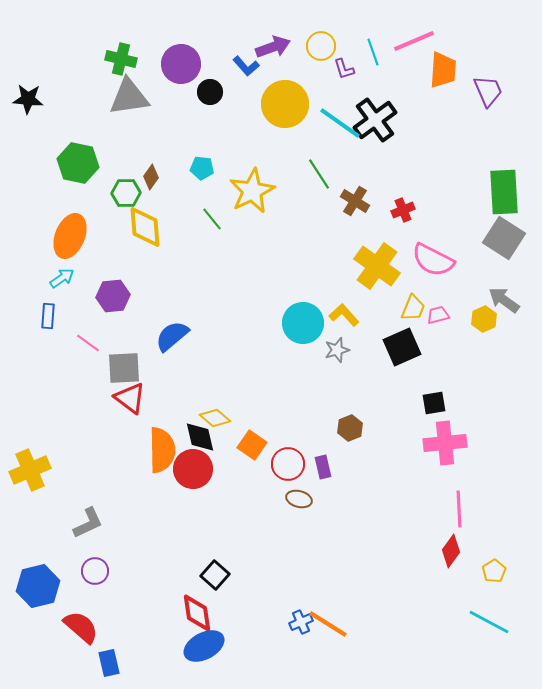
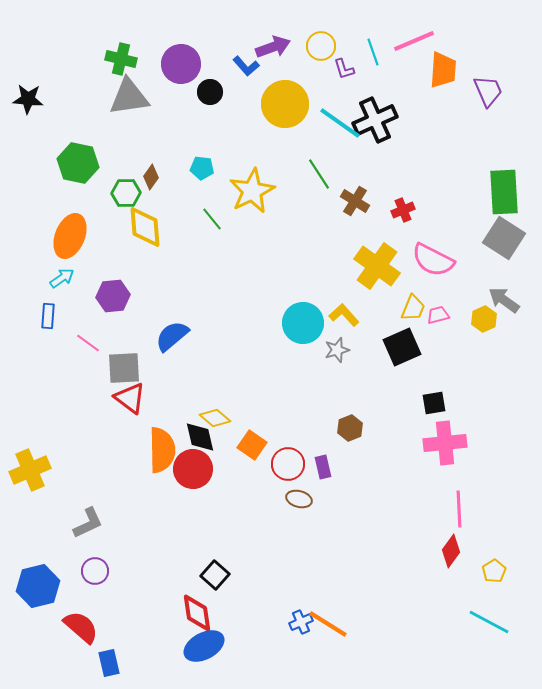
black cross at (375, 120): rotated 12 degrees clockwise
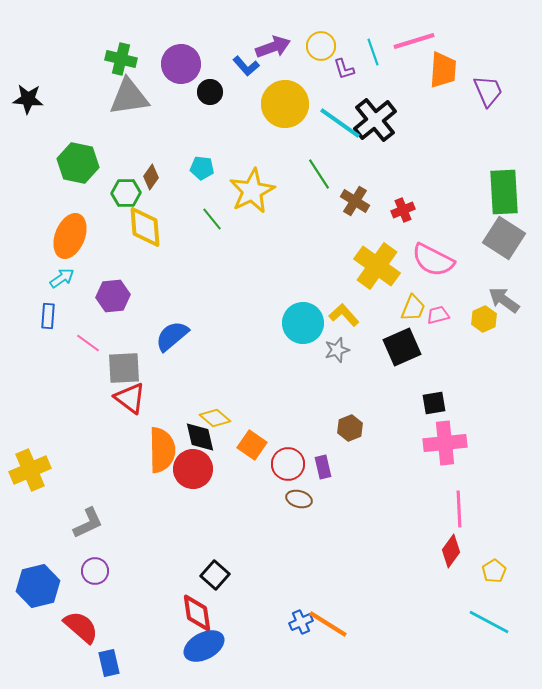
pink line at (414, 41): rotated 6 degrees clockwise
black cross at (375, 120): rotated 15 degrees counterclockwise
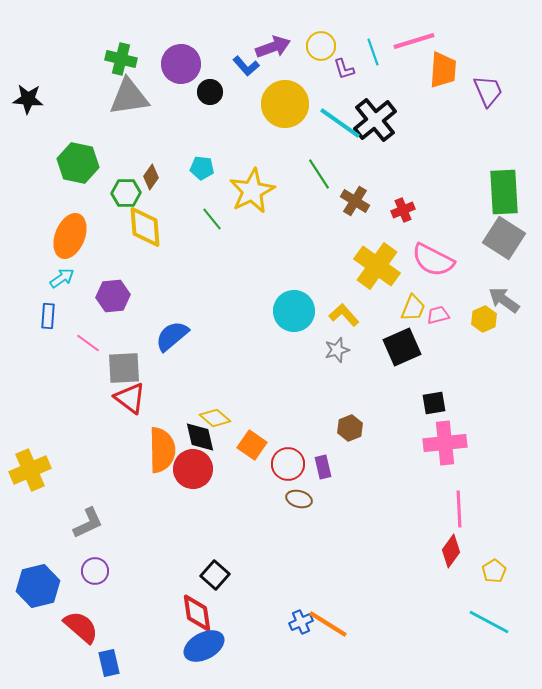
cyan circle at (303, 323): moved 9 px left, 12 px up
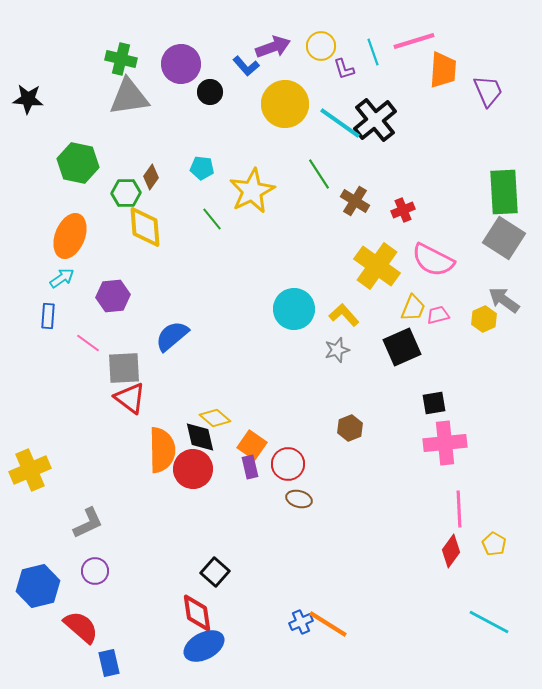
cyan circle at (294, 311): moved 2 px up
purple rectangle at (323, 467): moved 73 px left
yellow pentagon at (494, 571): moved 27 px up; rotated 10 degrees counterclockwise
black square at (215, 575): moved 3 px up
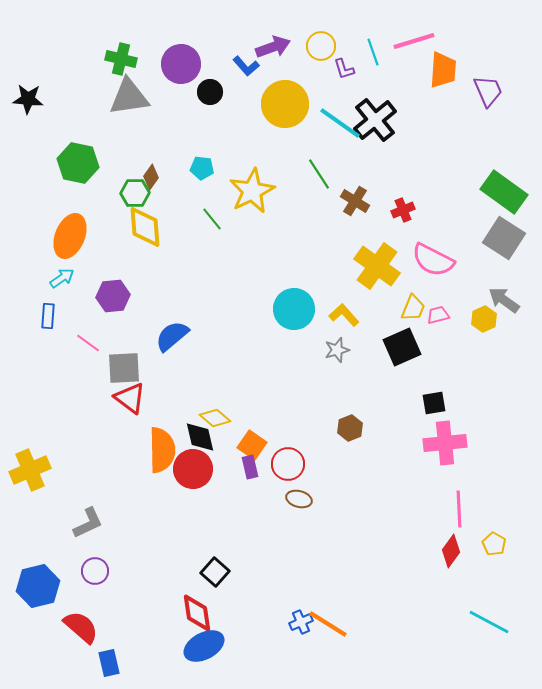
green rectangle at (504, 192): rotated 51 degrees counterclockwise
green hexagon at (126, 193): moved 9 px right
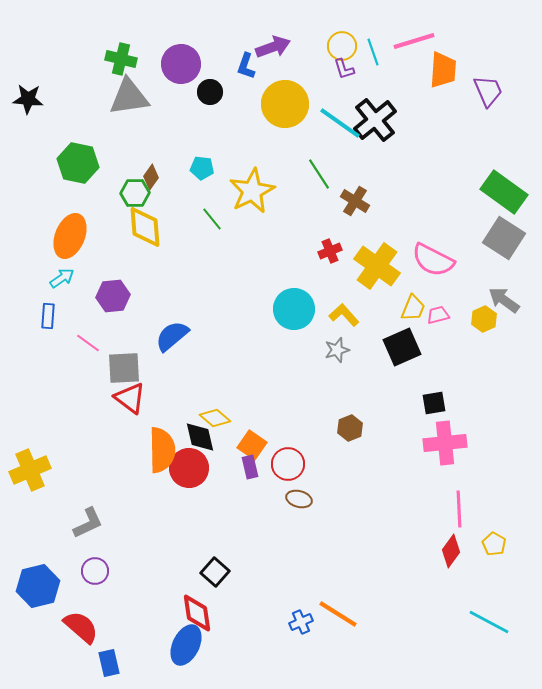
yellow circle at (321, 46): moved 21 px right
blue L-shape at (246, 66): rotated 60 degrees clockwise
red cross at (403, 210): moved 73 px left, 41 px down
red circle at (193, 469): moved 4 px left, 1 px up
orange line at (328, 624): moved 10 px right, 10 px up
blue ellipse at (204, 646): moved 18 px left, 1 px up; rotated 36 degrees counterclockwise
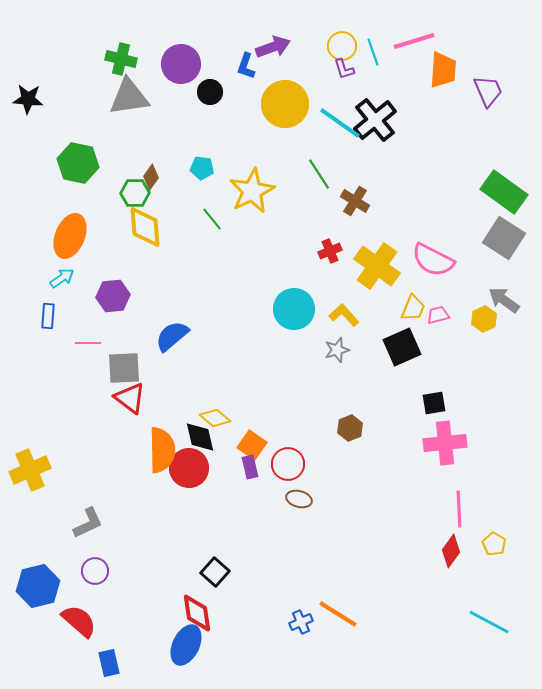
pink line at (88, 343): rotated 35 degrees counterclockwise
red semicircle at (81, 627): moved 2 px left, 6 px up
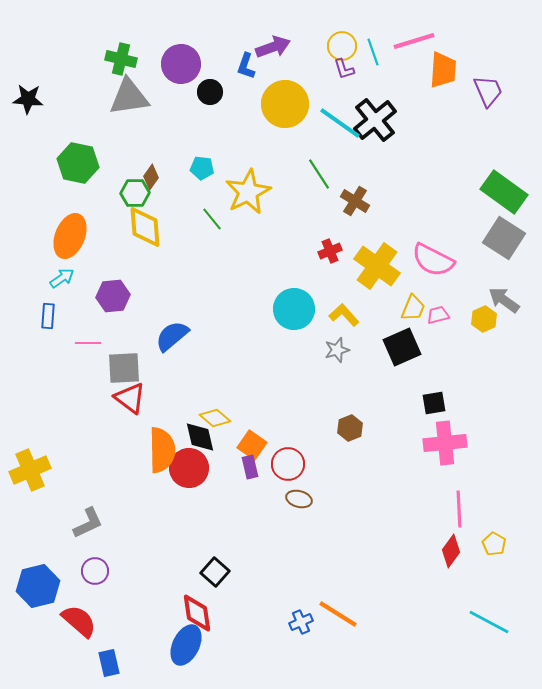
yellow star at (252, 191): moved 4 px left, 1 px down
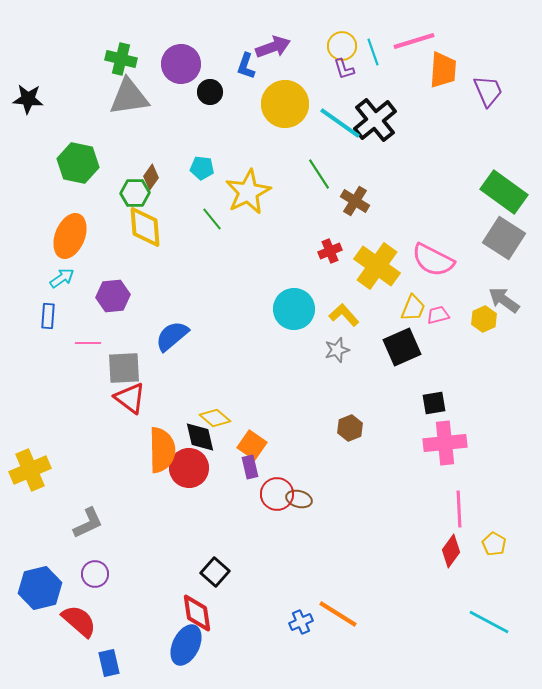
red circle at (288, 464): moved 11 px left, 30 px down
purple circle at (95, 571): moved 3 px down
blue hexagon at (38, 586): moved 2 px right, 2 px down
